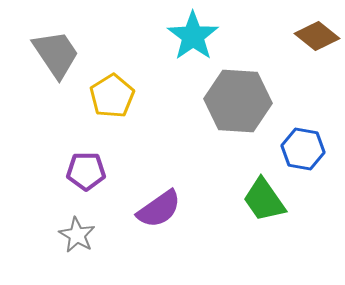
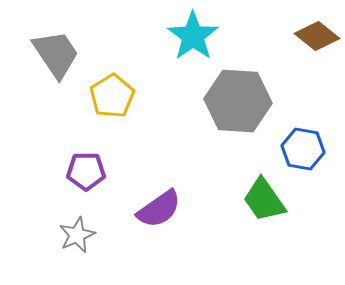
gray star: rotated 18 degrees clockwise
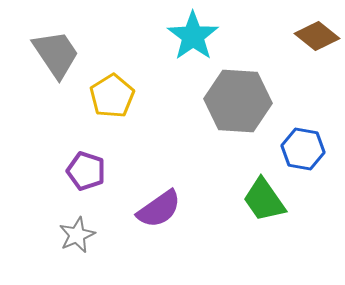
purple pentagon: rotated 18 degrees clockwise
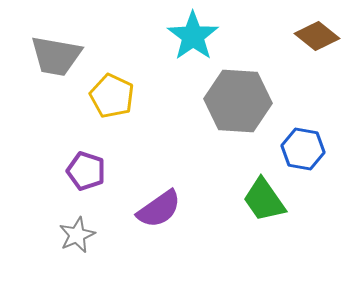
gray trapezoid: moved 2 px down; rotated 134 degrees clockwise
yellow pentagon: rotated 15 degrees counterclockwise
